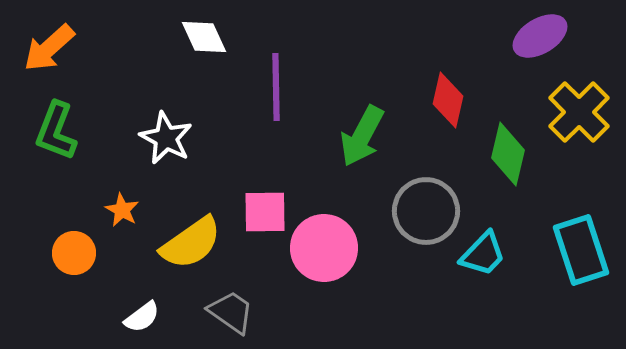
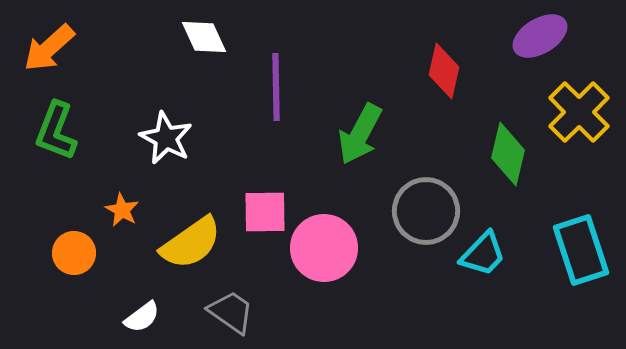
red diamond: moved 4 px left, 29 px up
green arrow: moved 2 px left, 2 px up
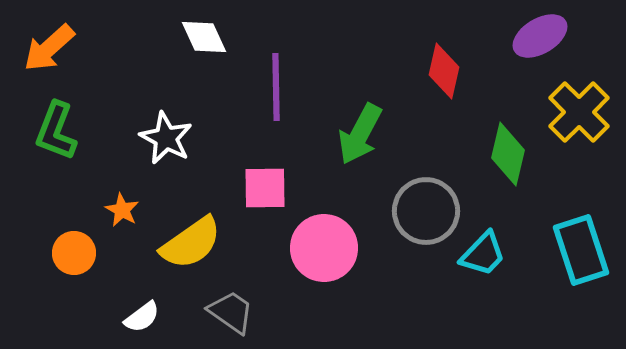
pink square: moved 24 px up
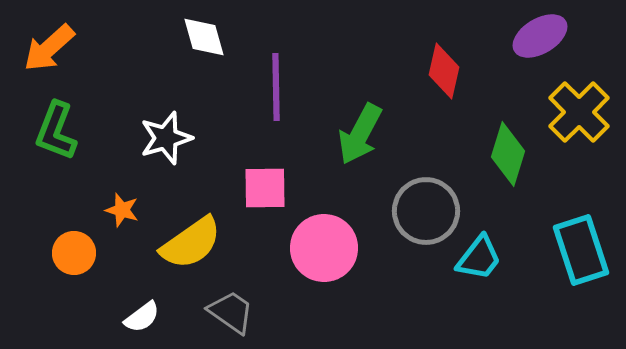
white diamond: rotated 9 degrees clockwise
white star: rotated 28 degrees clockwise
green diamond: rotated 4 degrees clockwise
orange star: rotated 12 degrees counterclockwise
cyan trapezoid: moved 4 px left, 4 px down; rotated 6 degrees counterclockwise
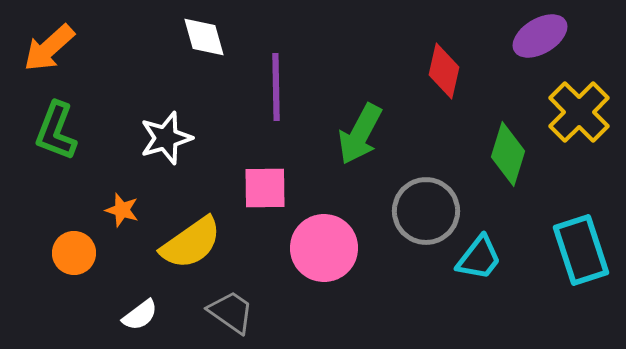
white semicircle: moved 2 px left, 2 px up
